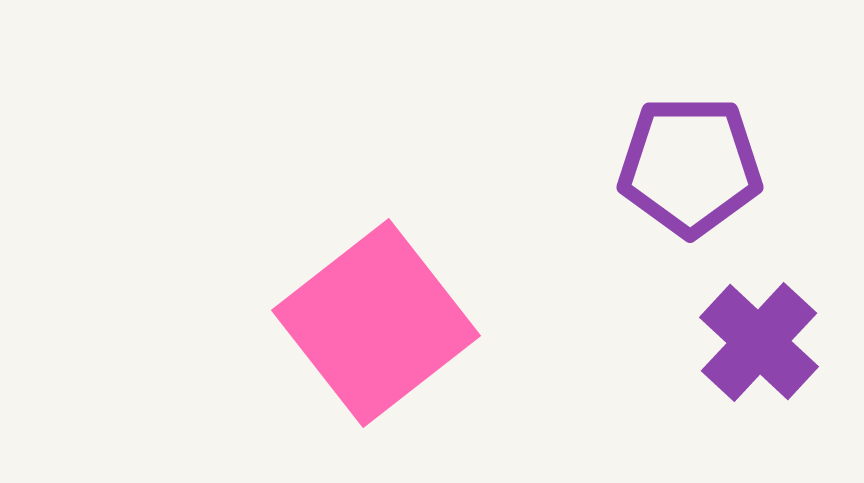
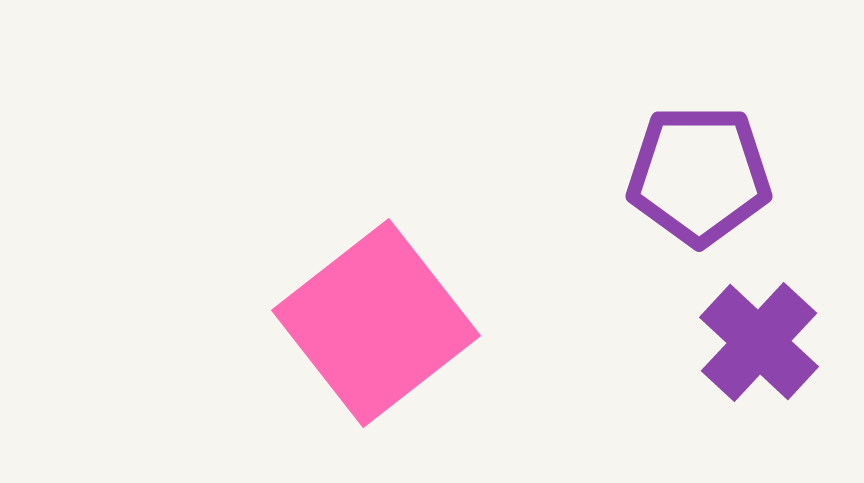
purple pentagon: moved 9 px right, 9 px down
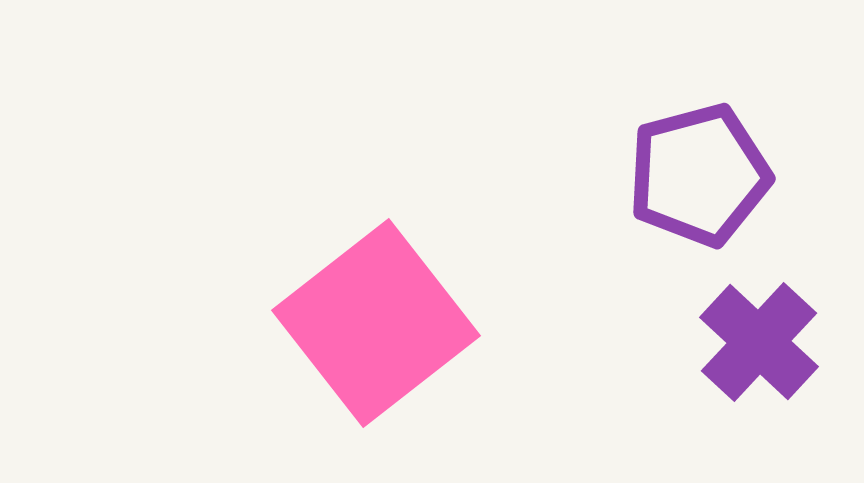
purple pentagon: rotated 15 degrees counterclockwise
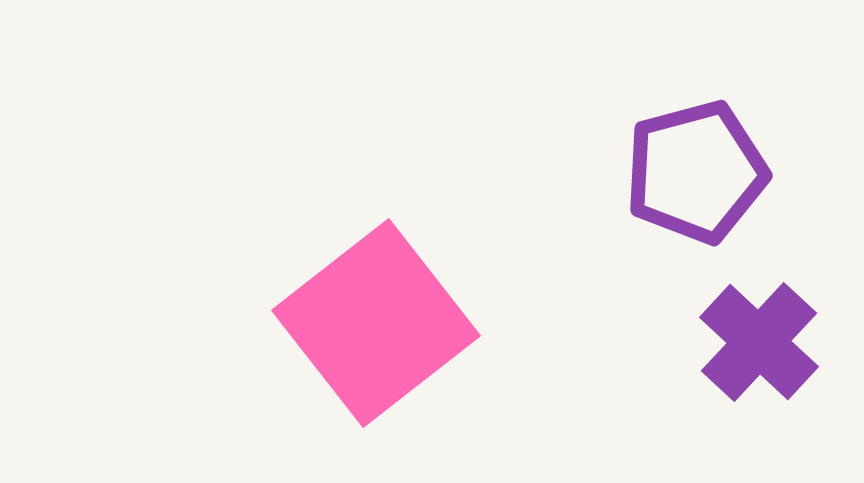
purple pentagon: moved 3 px left, 3 px up
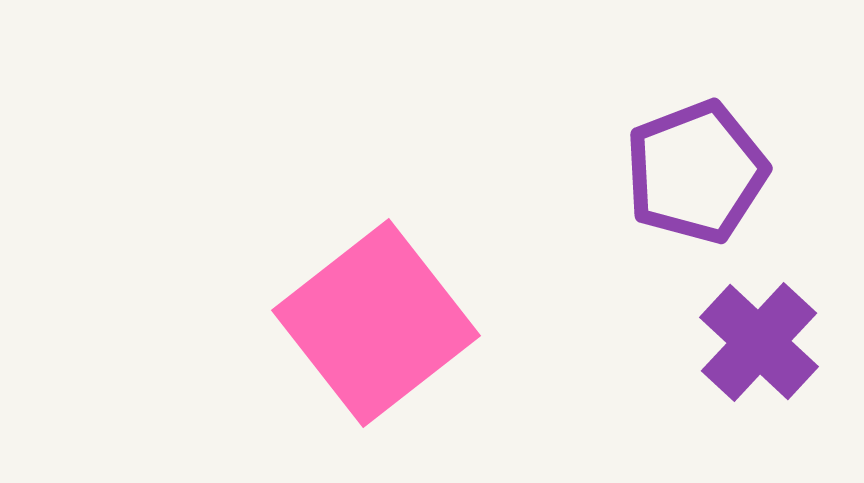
purple pentagon: rotated 6 degrees counterclockwise
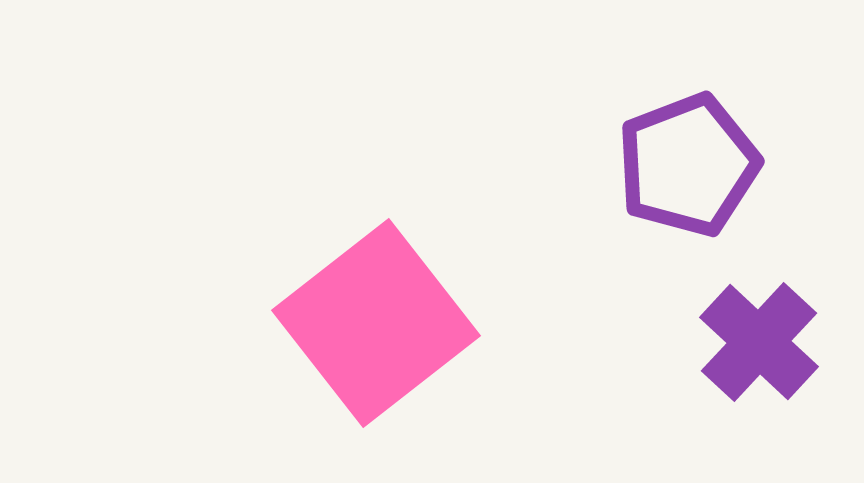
purple pentagon: moved 8 px left, 7 px up
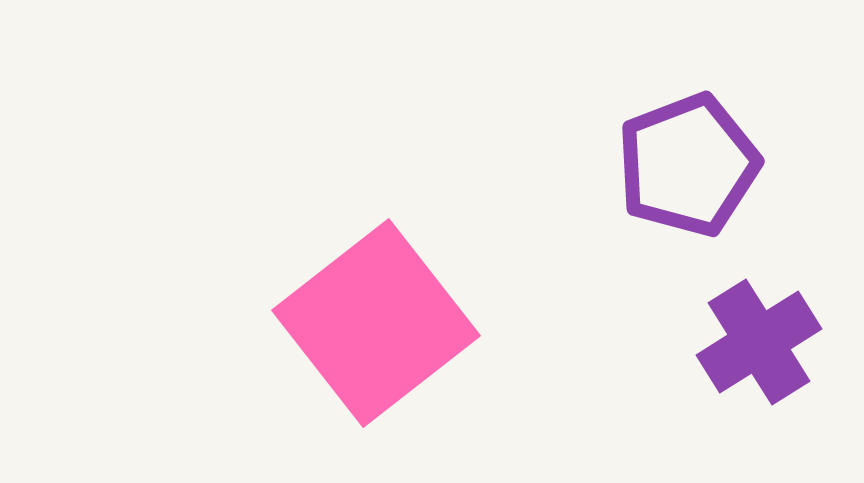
purple cross: rotated 15 degrees clockwise
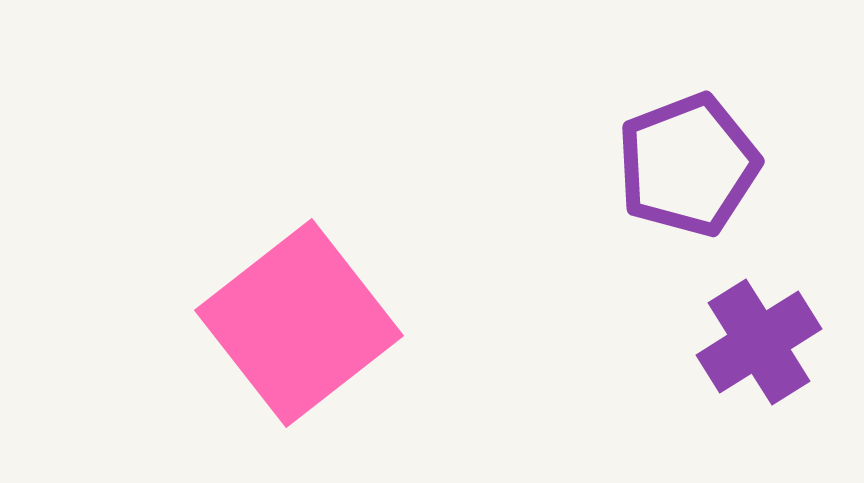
pink square: moved 77 px left
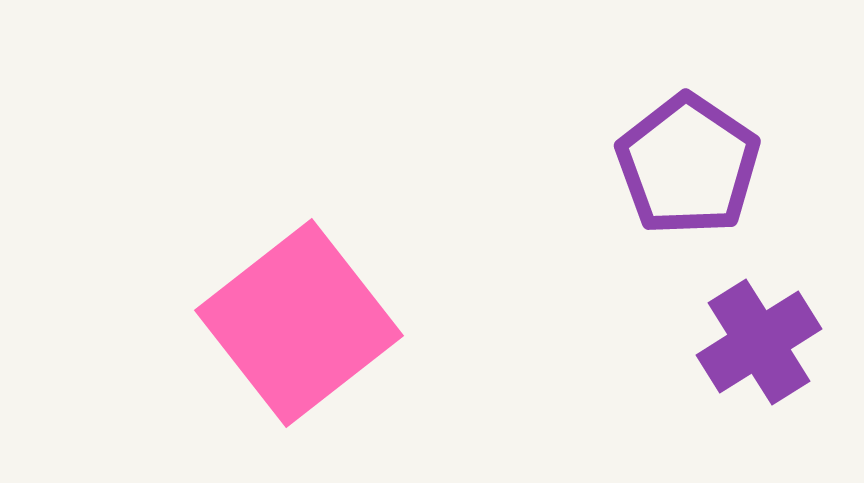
purple pentagon: rotated 17 degrees counterclockwise
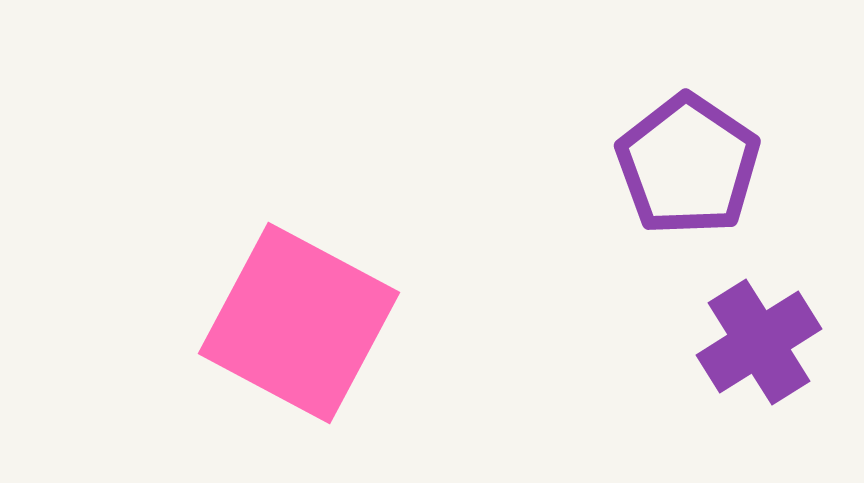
pink square: rotated 24 degrees counterclockwise
